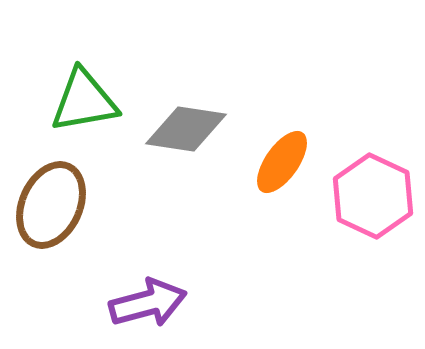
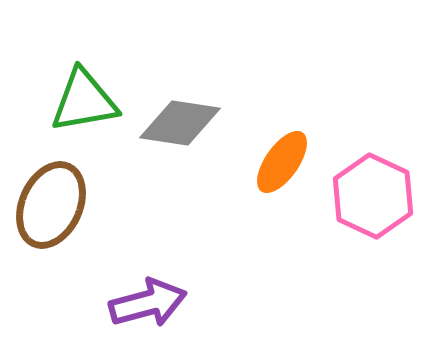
gray diamond: moved 6 px left, 6 px up
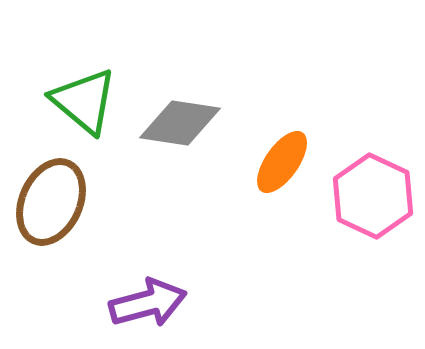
green triangle: rotated 50 degrees clockwise
brown ellipse: moved 3 px up
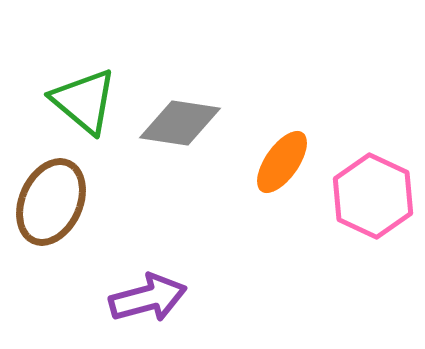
purple arrow: moved 5 px up
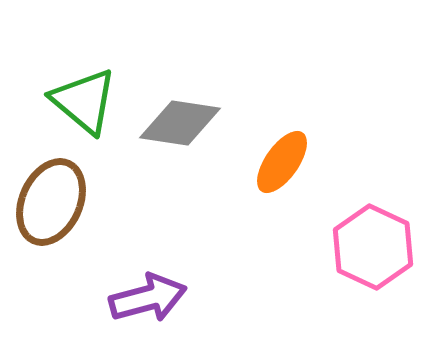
pink hexagon: moved 51 px down
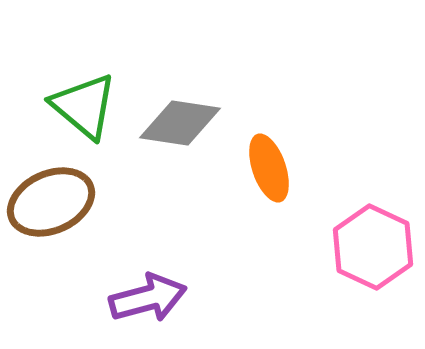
green triangle: moved 5 px down
orange ellipse: moved 13 px left, 6 px down; rotated 54 degrees counterclockwise
brown ellipse: rotated 42 degrees clockwise
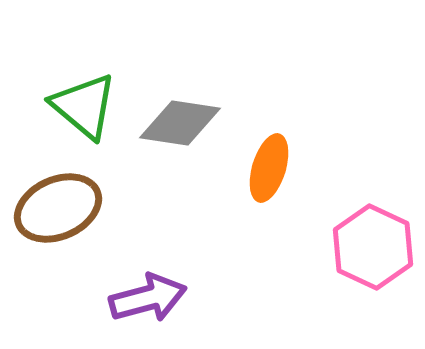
orange ellipse: rotated 36 degrees clockwise
brown ellipse: moved 7 px right, 6 px down
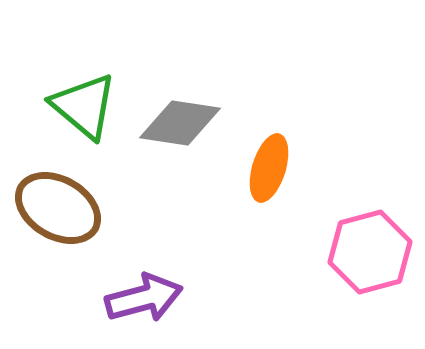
brown ellipse: rotated 54 degrees clockwise
pink hexagon: moved 3 px left, 5 px down; rotated 20 degrees clockwise
purple arrow: moved 4 px left
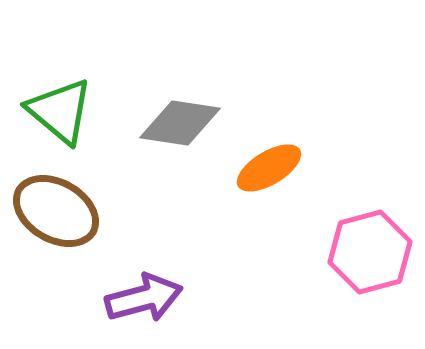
green triangle: moved 24 px left, 5 px down
orange ellipse: rotated 42 degrees clockwise
brown ellipse: moved 2 px left, 3 px down
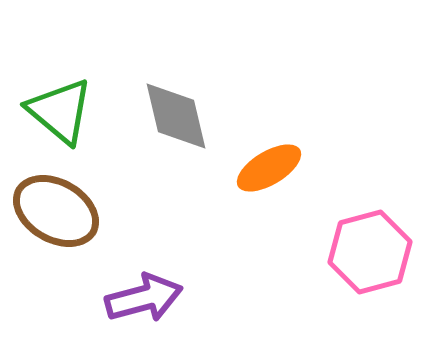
gray diamond: moved 4 px left, 7 px up; rotated 68 degrees clockwise
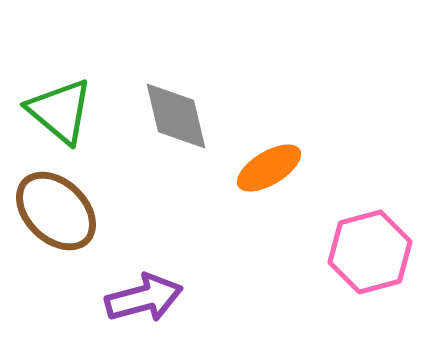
brown ellipse: rotated 14 degrees clockwise
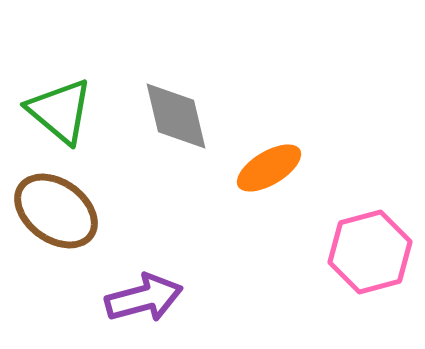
brown ellipse: rotated 8 degrees counterclockwise
